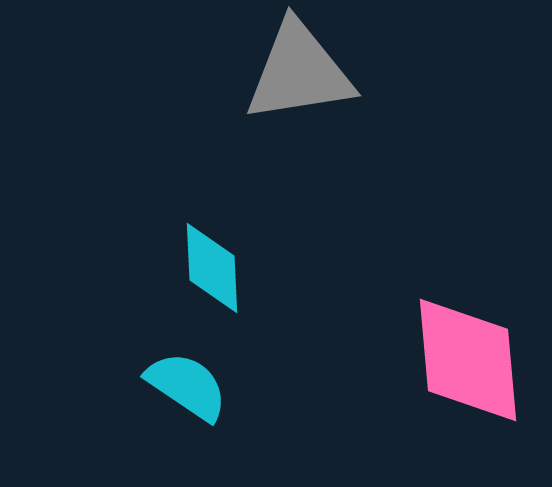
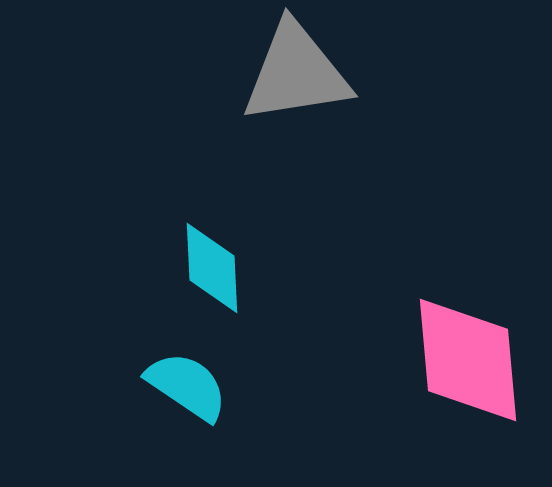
gray triangle: moved 3 px left, 1 px down
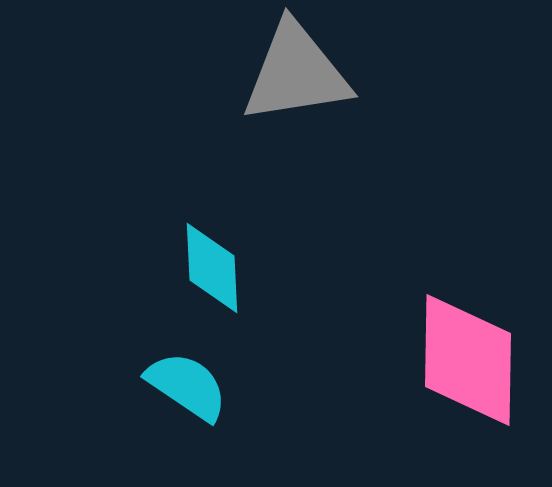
pink diamond: rotated 6 degrees clockwise
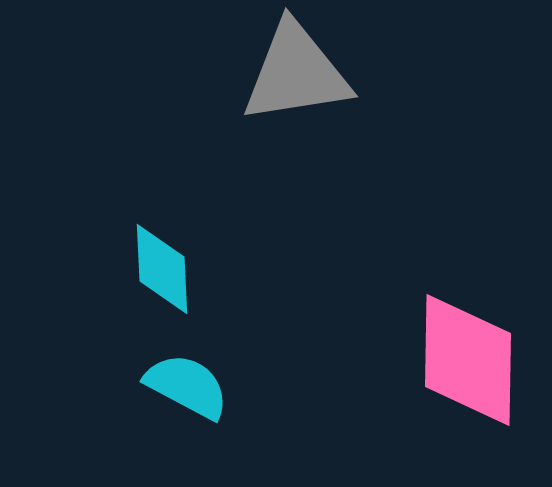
cyan diamond: moved 50 px left, 1 px down
cyan semicircle: rotated 6 degrees counterclockwise
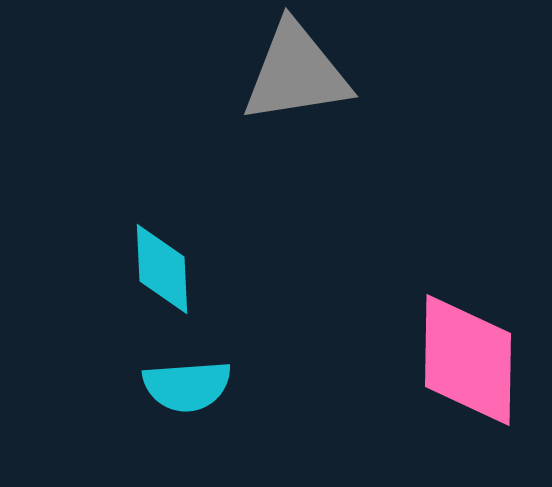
cyan semicircle: rotated 148 degrees clockwise
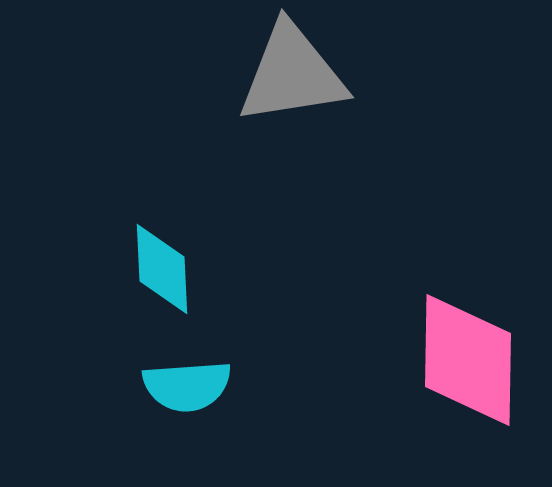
gray triangle: moved 4 px left, 1 px down
